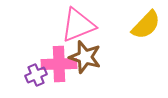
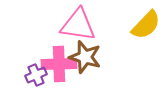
pink triangle: rotated 30 degrees clockwise
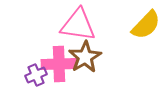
brown star: rotated 24 degrees clockwise
